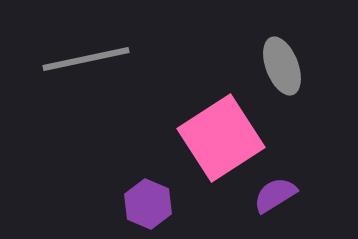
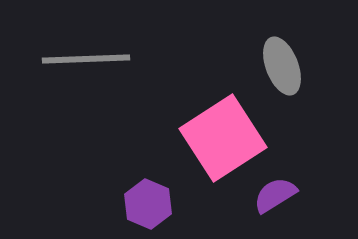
gray line: rotated 10 degrees clockwise
pink square: moved 2 px right
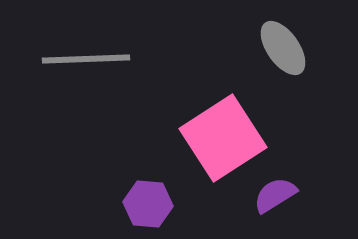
gray ellipse: moved 1 px right, 18 px up; rotated 14 degrees counterclockwise
purple hexagon: rotated 18 degrees counterclockwise
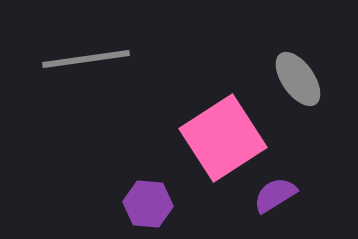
gray ellipse: moved 15 px right, 31 px down
gray line: rotated 6 degrees counterclockwise
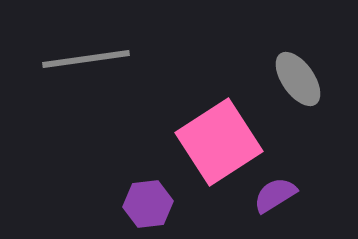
pink square: moved 4 px left, 4 px down
purple hexagon: rotated 12 degrees counterclockwise
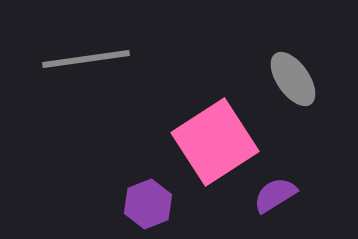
gray ellipse: moved 5 px left
pink square: moved 4 px left
purple hexagon: rotated 15 degrees counterclockwise
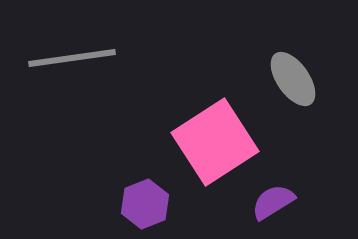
gray line: moved 14 px left, 1 px up
purple semicircle: moved 2 px left, 7 px down
purple hexagon: moved 3 px left
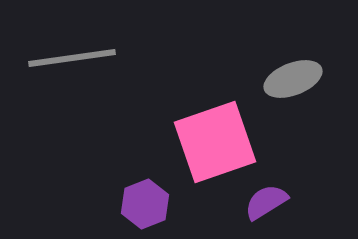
gray ellipse: rotated 76 degrees counterclockwise
pink square: rotated 14 degrees clockwise
purple semicircle: moved 7 px left
